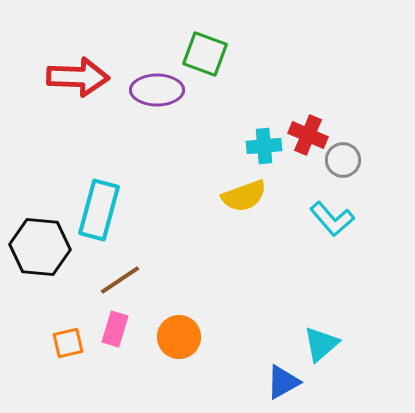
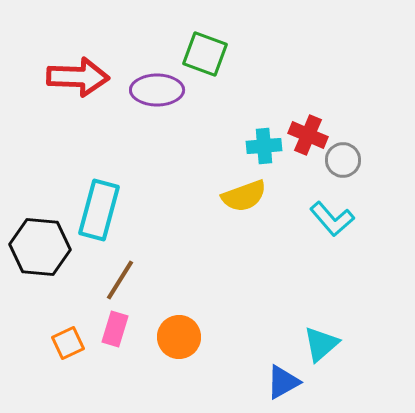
brown line: rotated 24 degrees counterclockwise
orange square: rotated 12 degrees counterclockwise
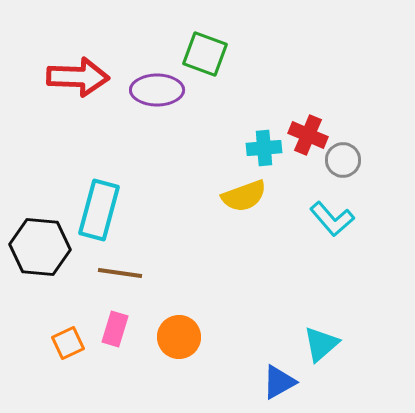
cyan cross: moved 2 px down
brown line: moved 7 px up; rotated 66 degrees clockwise
blue triangle: moved 4 px left
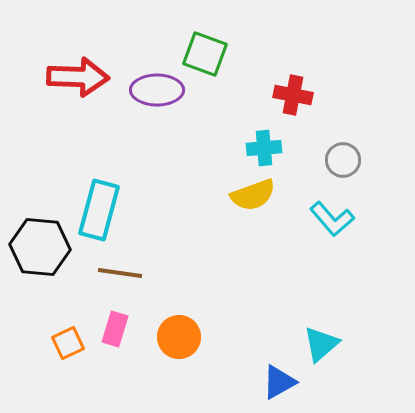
red cross: moved 15 px left, 40 px up; rotated 12 degrees counterclockwise
yellow semicircle: moved 9 px right, 1 px up
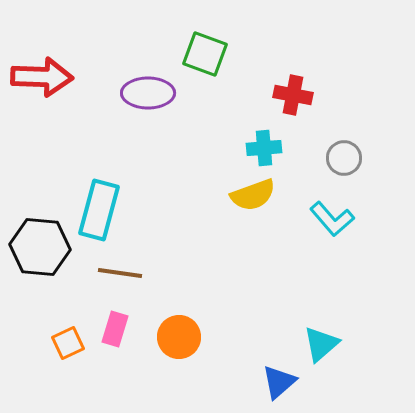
red arrow: moved 36 px left
purple ellipse: moved 9 px left, 3 px down
gray circle: moved 1 px right, 2 px up
blue triangle: rotated 12 degrees counterclockwise
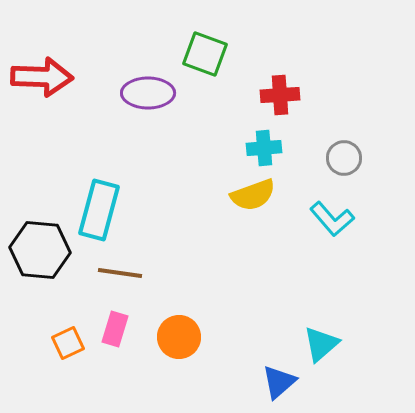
red cross: moved 13 px left; rotated 15 degrees counterclockwise
black hexagon: moved 3 px down
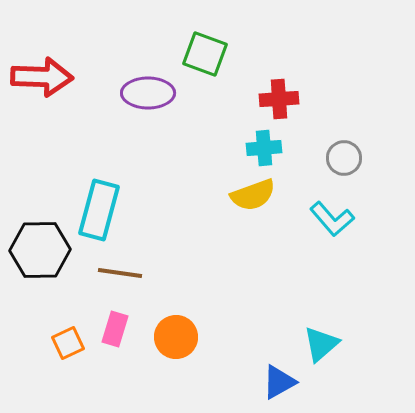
red cross: moved 1 px left, 4 px down
black hexagon: rotated 6 degrees counterclockwise
orange circle: moved 3 px left
blue triangle: rotated 12 degrees clockwise
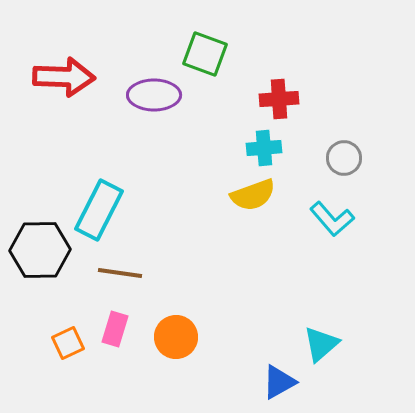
red arrow: moved 22 px right
purple ellipse: moved 6 px right, 2 px down
cyan rectangle: rotated 12 degrees clockwise
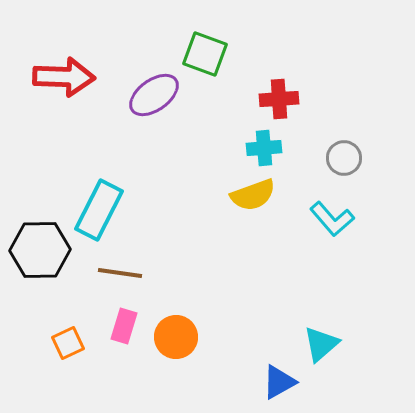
purple ellipse: rotated 36 degrees counterclockwise
pink rectangle: moved 9 px right, 3 px up
